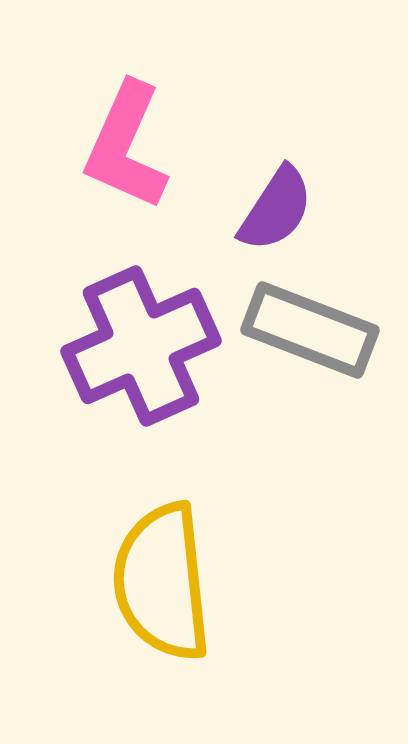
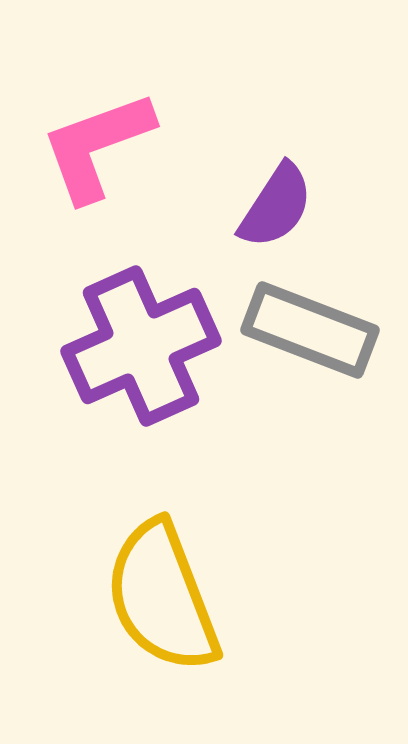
pink L-shape: moved 29 px left; rotated 46 degrees clockwise
purple semicircle: moved 3 px up
yellow semicircle: moved 15 px down; rotated 15 degrees counterclockwise
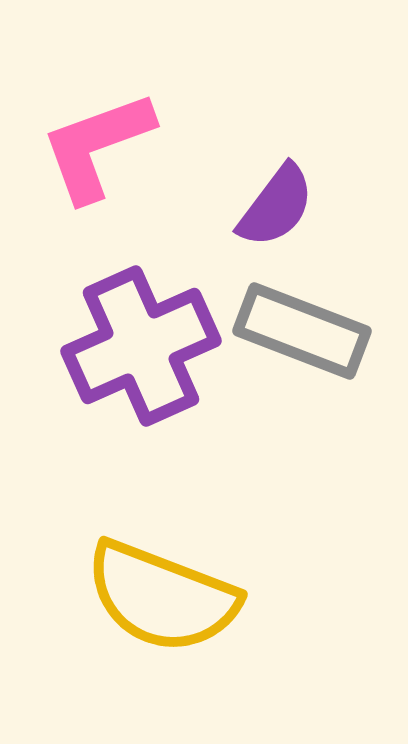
purple semicircle: rotated 4 degrees clockwise
gray rectangle: moved 8 px left, 1 px down
yellow semicircle: rotated 48 degrees counterclockwise
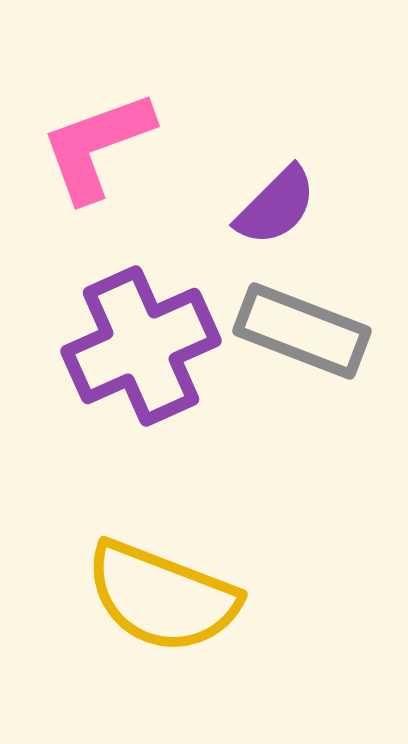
purple semicircle: rotated 8 degrees clockwise
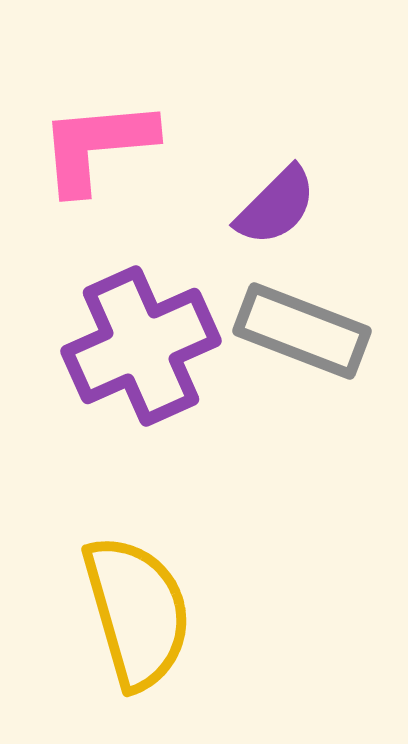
pink L-shape: rotated 15 degrees clockwise
yellow semicircle: moved 25 px left, 15 px down; rotated 127 degrees counterclockwise
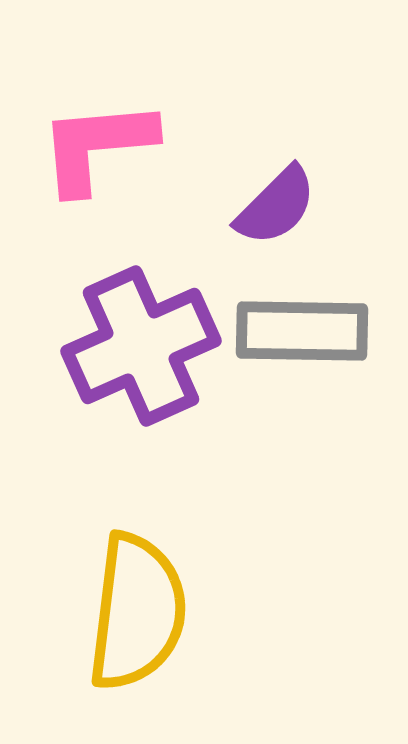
gray rectangle: rotated 20 degrees counterclockwise
yellow semicircle: rotated 23 degrees clockwise
